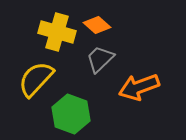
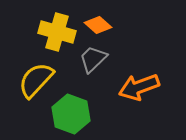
orange diamond: moved 1 px right
gray trapezoid: moved 7 px left
yellow semicircle: moved 1 px down
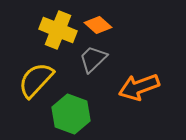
yellow cross: moved 1 px right, 2 px up; rotated 6 degrees clockwise
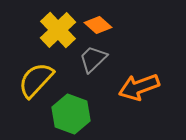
yellow cross: rotated 24 degrees clockwise
